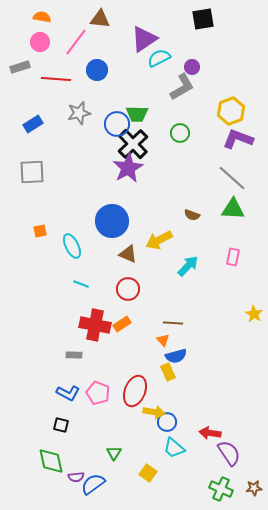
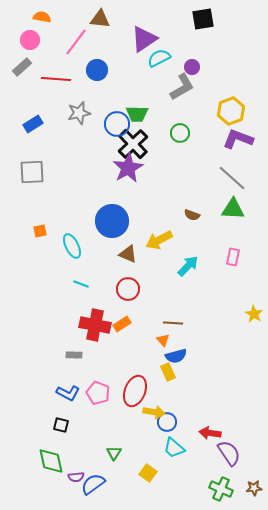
pink circle at (40, 42): moved 10 px left, 2 px up
gray rectangle at (20, 67): moved 2 px right; rotated 24 degrees counterclockwise
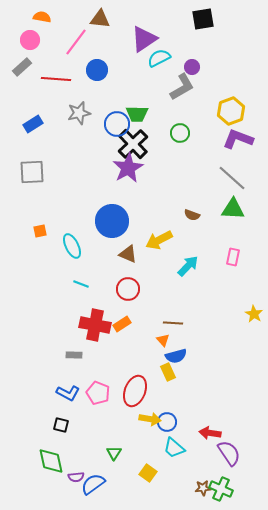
yellow arrow at (154, 412): moved 4 px left, 7 px down
brown star at (254, 488): moved 51 px left
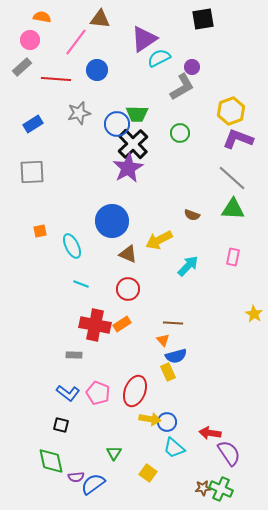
blue L-shape at (68, 393): rotated 10 degrees clockwise
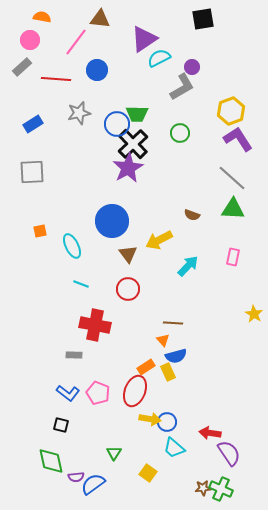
purple L-shape at (238, 139): rotated 36 degrees clockwise
brown triangle at (128, 254): rotated 30 degrees clockwise
orange rectangle at (122, 324): moved 24 px right, 43 px down
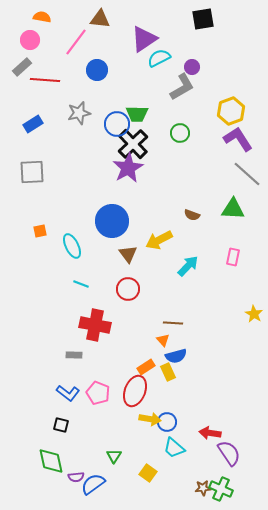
red line at (56, 79): moved 11 px left, 1 px down
gray line at (232, 178): moved 15 px right, 4 px up
green triangle at (114, 453): moved 3 px down
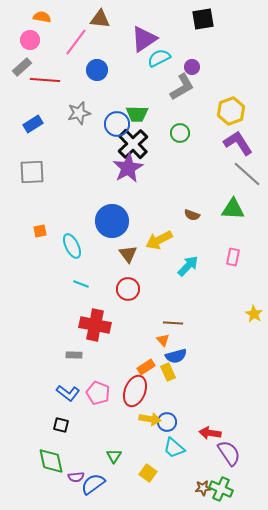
purple L-shape at (238, 139): moved 4 px down
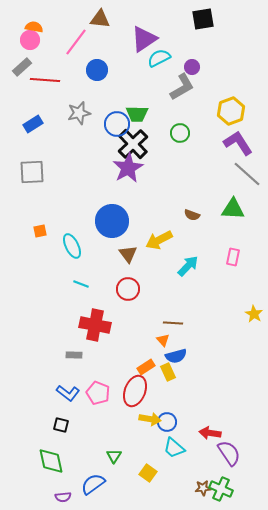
orange semicircle at (42, 17): moved 8 px left, 10 px down
purple semicircle at (76, 477): moved 13 px left, 20 px down
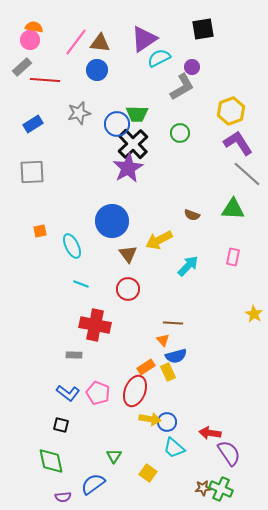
brown triangle at (100, 19): moved 24 px down
black square at (203, 19): moved 10 px down
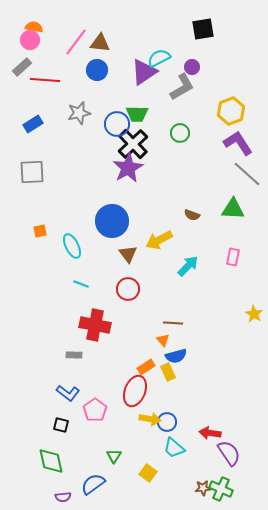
purple triangle at (144, 39): moved 33 px down
pink pentagon at (98, 393): moved 3 px left, 17 px down; rotated 15 degrees clockwise
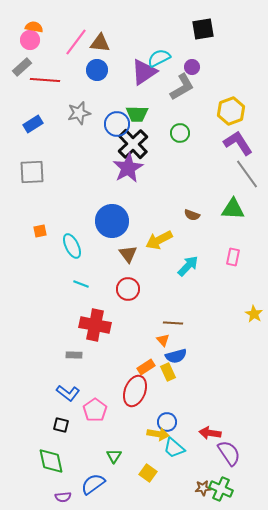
gray line at (247, 174): rotated 12 degrees clockwise
yellow arrow at (150, 419): moved 8 px right, 15 px down
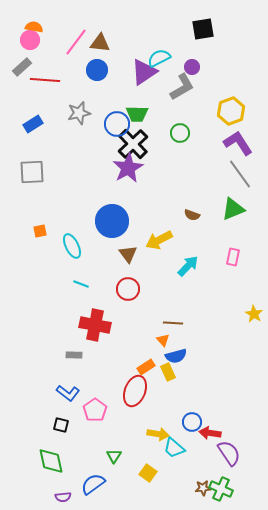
gray line at (247, 174): moved 7 px left
green triangle at (233, 209): rotated 25 degrees counterclockwise
blue circle at (167, 422): moved 25 px right
